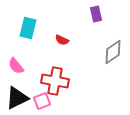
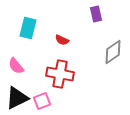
red cross: moved 5 px right, 7 px up
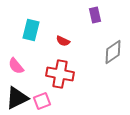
purple rectangle: moved 1 px left, 1 px down
cyan rectangle: moved 3 px right, 2 px down
red semicircle: moved 1 px right, 1 px down
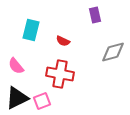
gray diamond: rotated 20 degrees clockwise
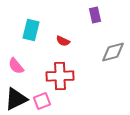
red cross: moved 2 px down; rotated 12 degrees counterclockwise
black triangle: moved 1 px left, 1 px down
